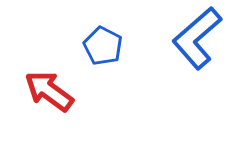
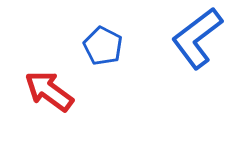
blue L-shape: rotated 4 degrees clockwise
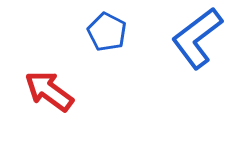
blue pentagon: moved 4 px right, 14 px up
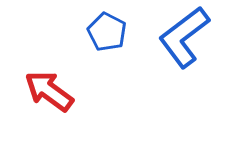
blue L-shape: moved 13 px left, 1 px up
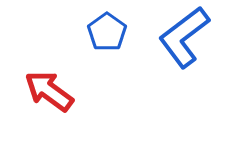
blue pentagon: rotated 9 degrees clockwise
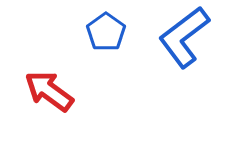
blue pentagon: moved 1 px left
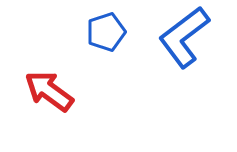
blue pentagon: rotated 18 degrees clockwise
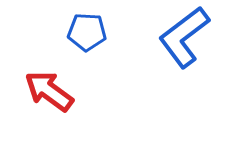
blue pentagon: moved 19 px left; rotated 21 degrees clockwise
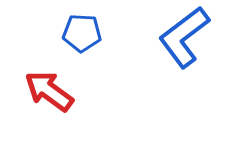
blue pentagon: moved 5 px left, 1 px down
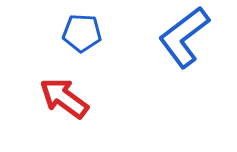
red arrow: moved 15 px right, 7 px down
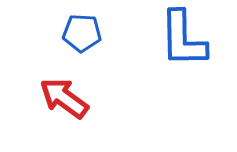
blue L-shape: moved 1 px left, 2 px down; rotated 54 degrees counterclockwise
